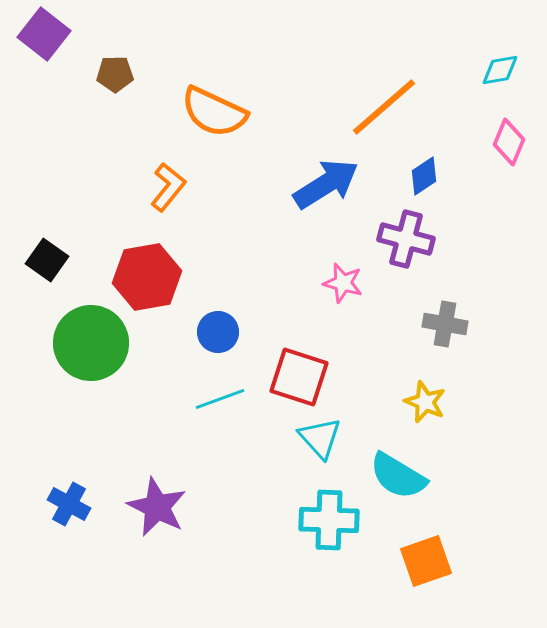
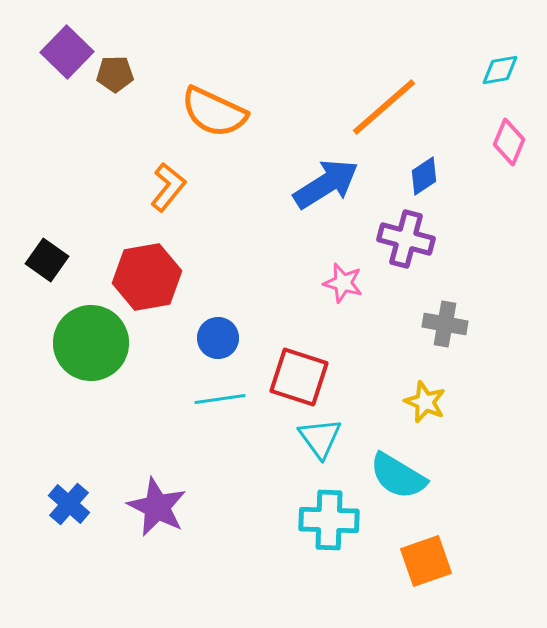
purple square: moved 23 px right, 18 px down; rotated 6 degrees clockwise
blue circle: moved 6 px down
cyan line: rotated 12 degrees clockwise
cyan triangle: rotated 6 degrees clockwise
blue cross: rotated 12 degrees clockwise
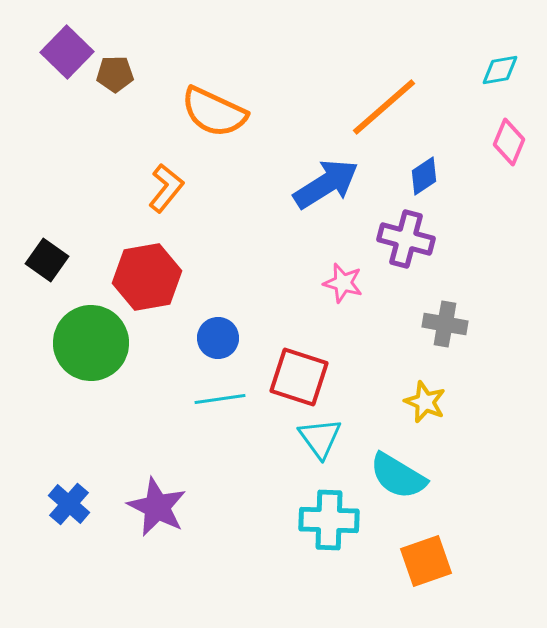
orange L-shape: moved 2 px left, 1 px down
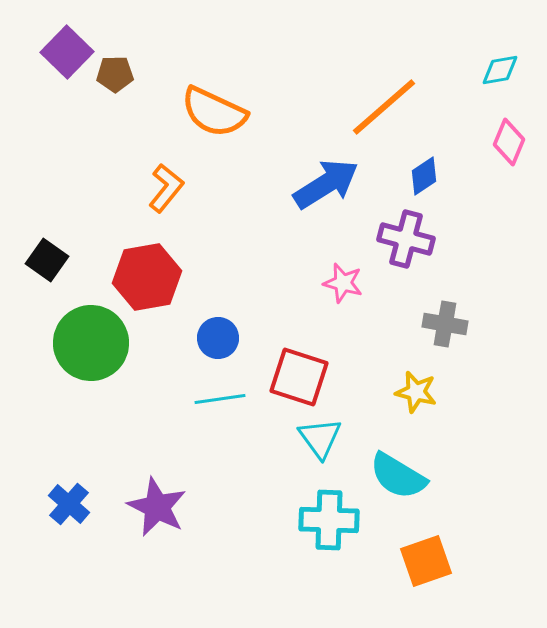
yellow star: moved 9 px left, 10 px up; rotated 9 degrees counterclockwise
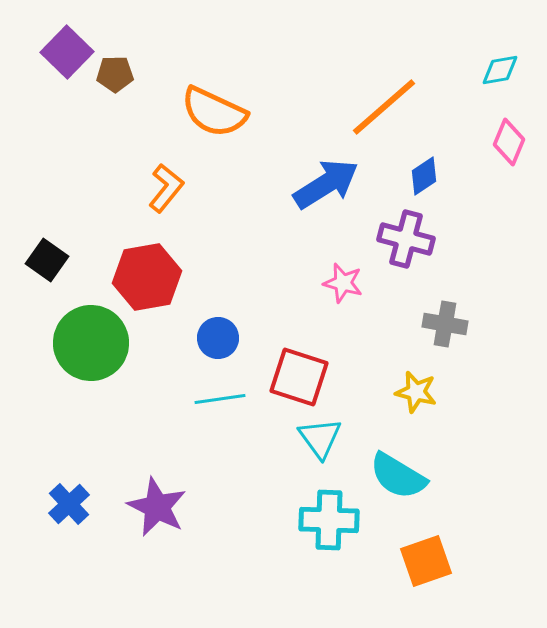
blue cross: rotated 6 degrees clockwise
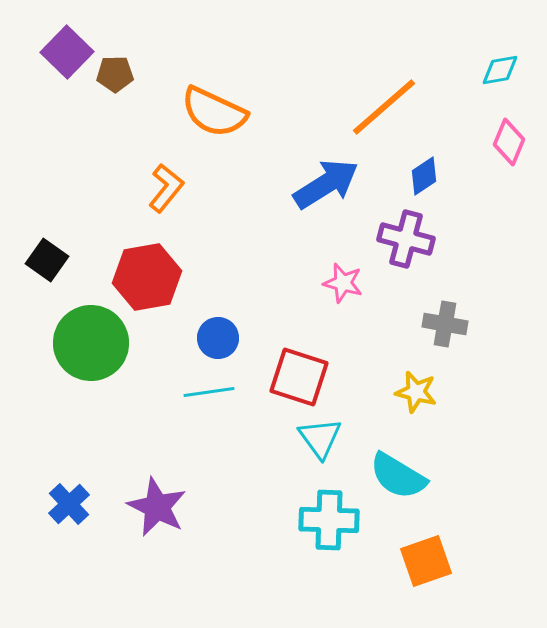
cyan line: moved 11 px left, 7 px up
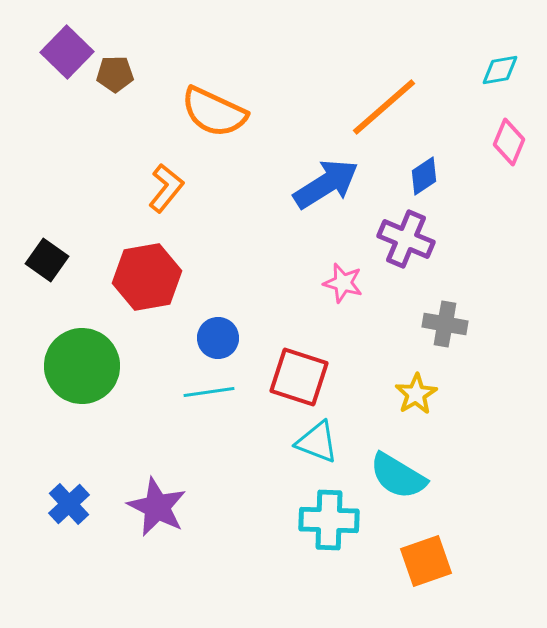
purple cross: rotated 8 degrees clockwise
green circle: moved 9 px left, 23 px down
yellow star: moved 2 px down; rotated 27 degrees clockwise
cyan triangle: moved 3 px left, 4 px down; rotated 33 degrees counterclockwise
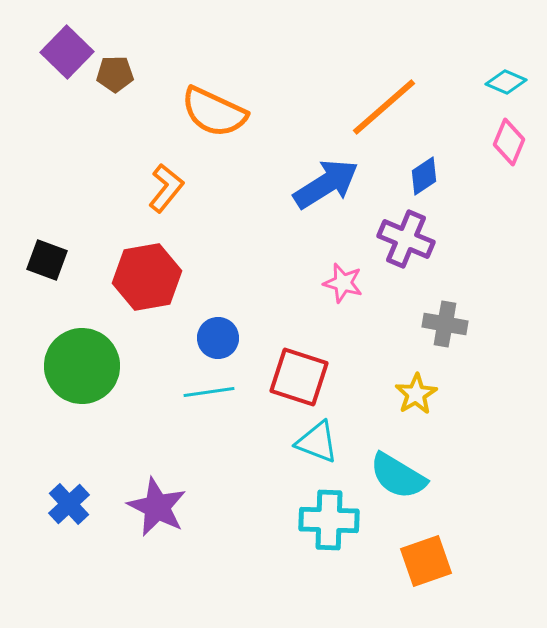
cyan diamond: moved 6 px right, 12 px down; rotated 33 degrees clockwise
black square: rotated 15 degrees counterclockwise
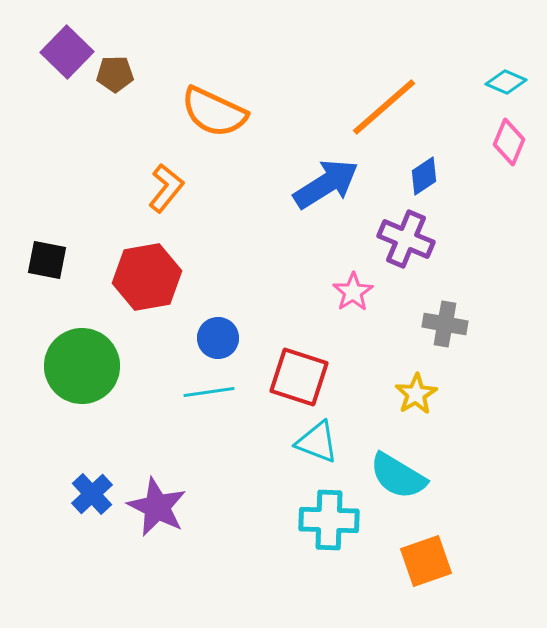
black square: rotated 9 degrees counterclockwise
pink star: moved 10 px right, 9 px down; rotated 24 degrees clockwise
blue cross: moved 23 px right, 10 px up
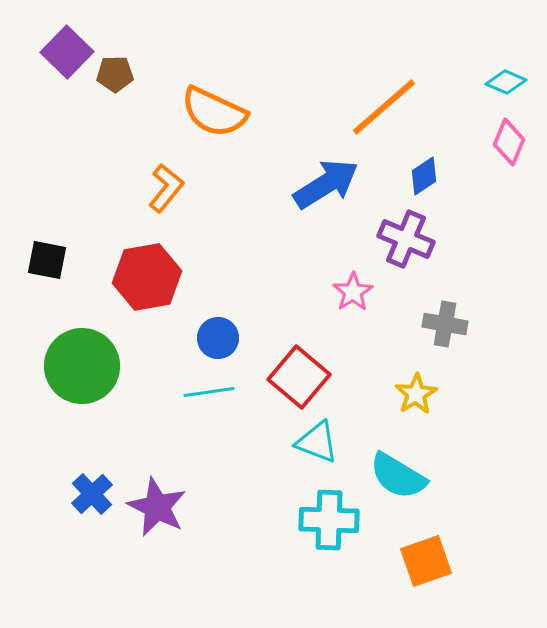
red square: rotated 22 degrees clockwise
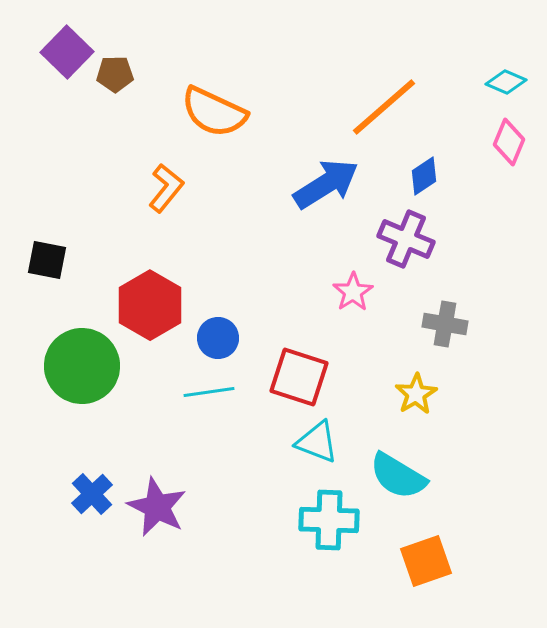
red hexagon: moved 3 px right, 28 px down; rotated 20 degrees counterclockwise
red square: rotated 22 degrees counterclockwise
